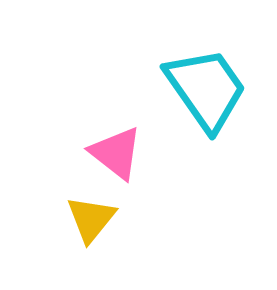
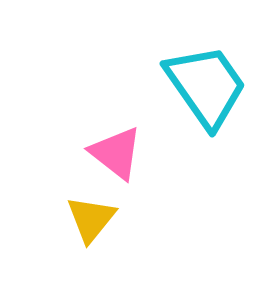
cyan trapezoid: moved 3 px up
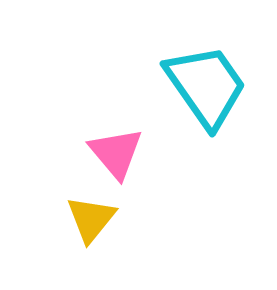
pink triangle: rotated 12 degrees clockwise
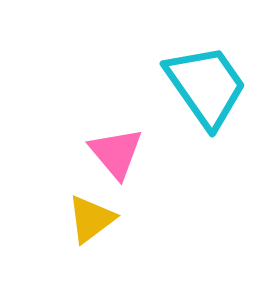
yellow triangle: rotated 14 degrees clockwise
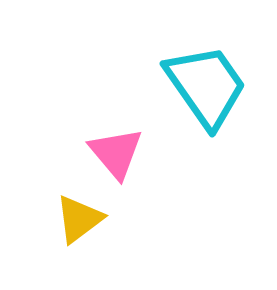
yellow triangle: moved 12 px left
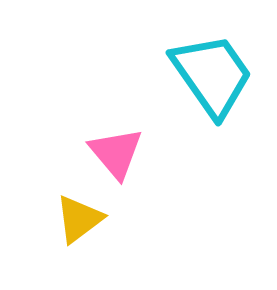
cyan trapezoid: moved 6 px right, 11 px up
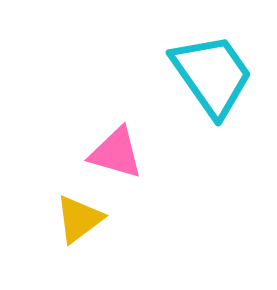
pink triangle: rotated 34 degrees counterclockwise
